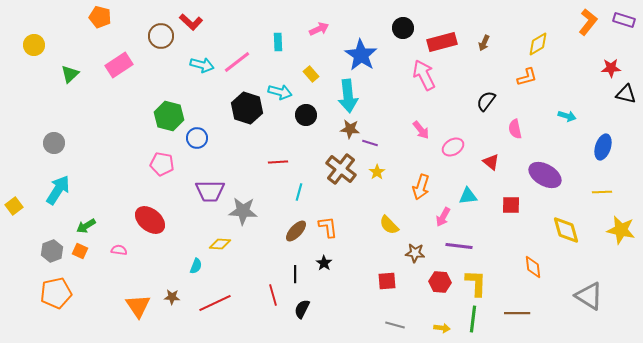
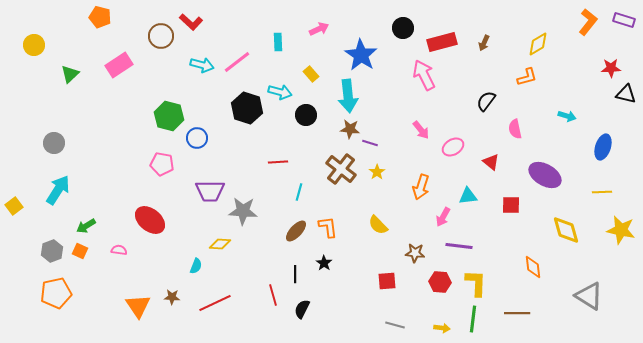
yellow semicircle at (389, 225): moved 11 px left
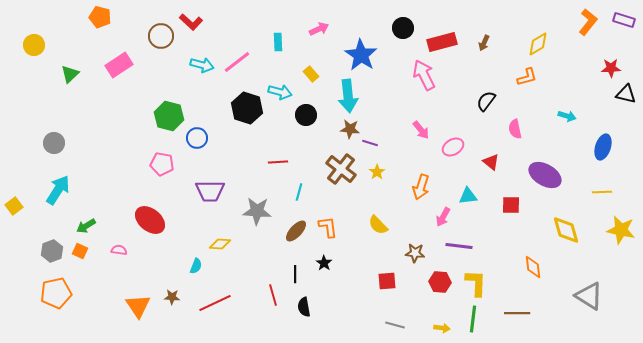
gray star at (243, 211): moved 14 px right
black semicircle at (302, 309): moved 2 px right, 2 px up; rotated 36 degrees counterclockwise
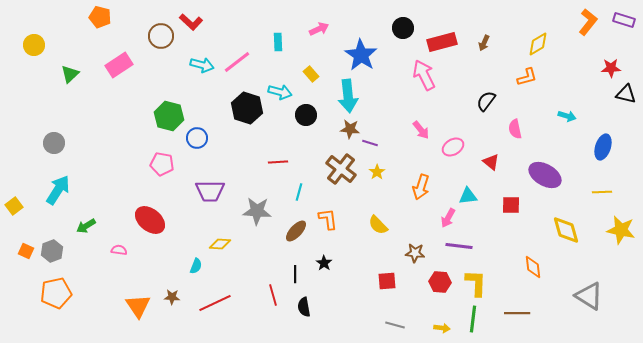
pink arrow at (443, 217): moved 5 px right, 1 px down
orange L-shape at (328, 227): moved 8 px up
orange square at (80, 251): moved 54 px left
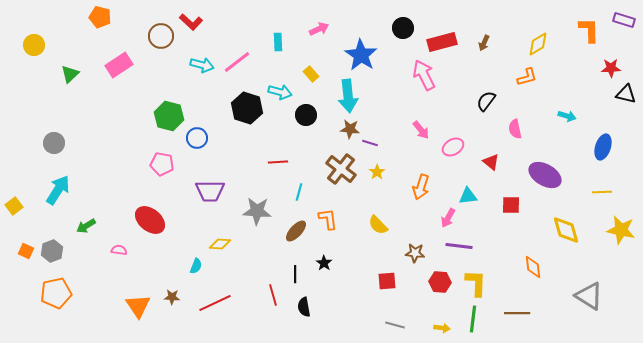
orange L-shape at (588, 22): moved 1 px right, 8 px down; rotated 40 degrees counterclockwise
